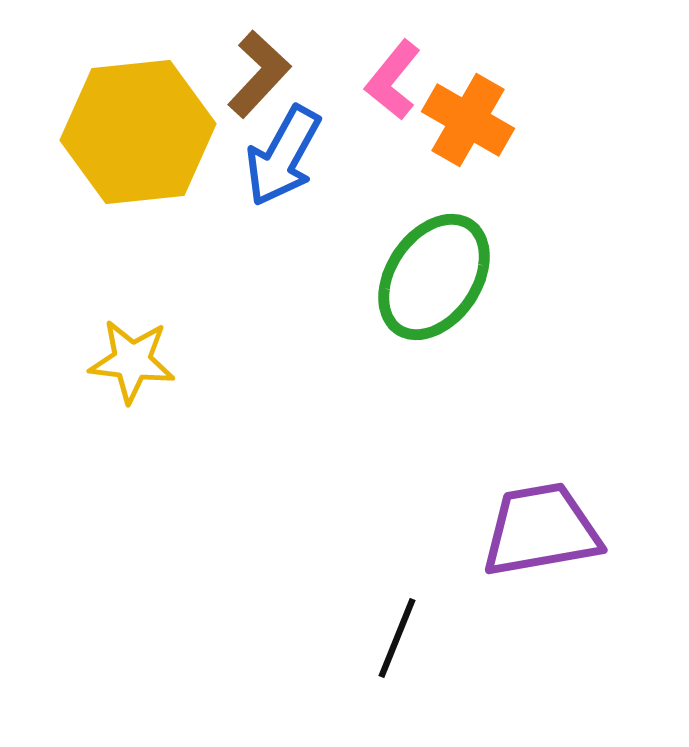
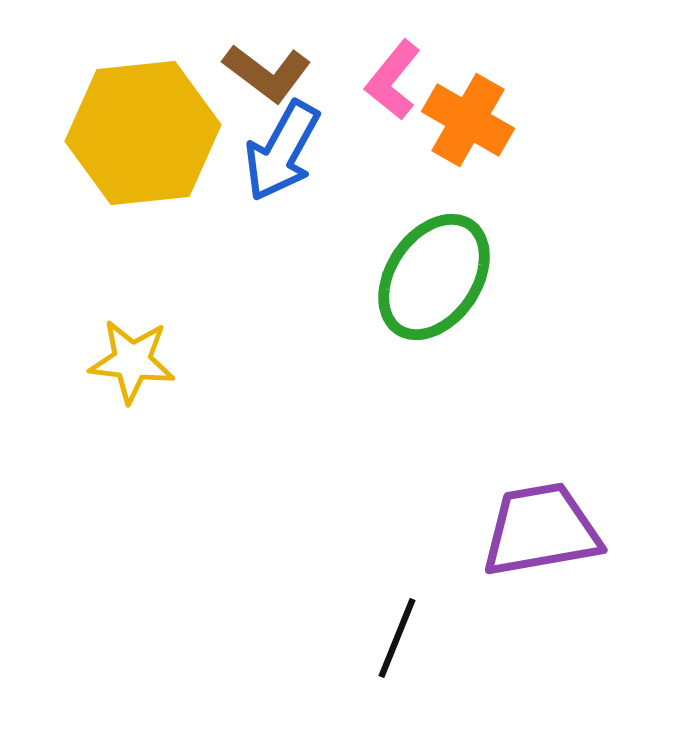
brown L-shape: moved 8 px right, 1 px up; rotated 84 degrees clockwise
yellow hexagon: moved 5 px right, 1 px down
blue arrow: moved 1 px left, 5 px up
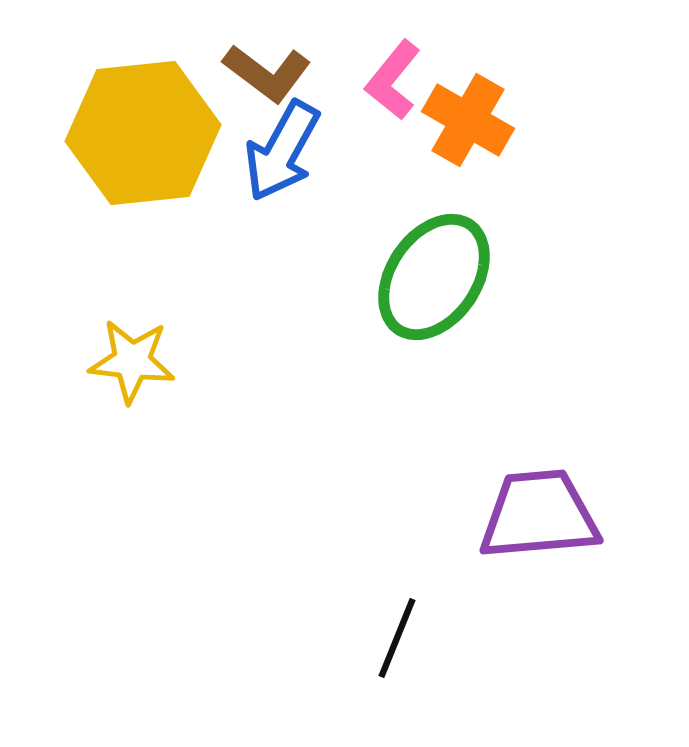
purple trapezoid: moved 2 px left, 15 px up; rotated 5 degrees clockwise
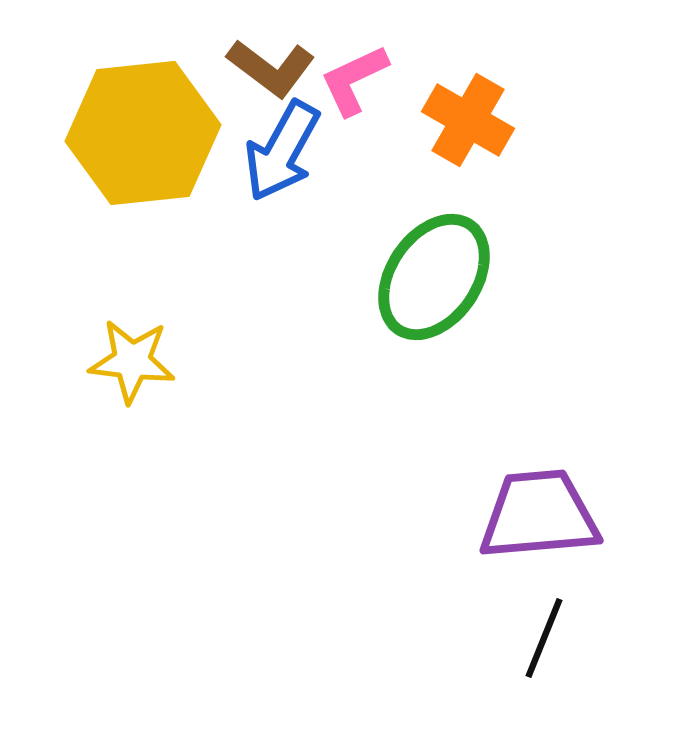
brown L-shape: moved 4 px right, 5 px up
pink L-shape: moved 39 px left; rotated 26 degrees clockwise
black line: moved 147 px right
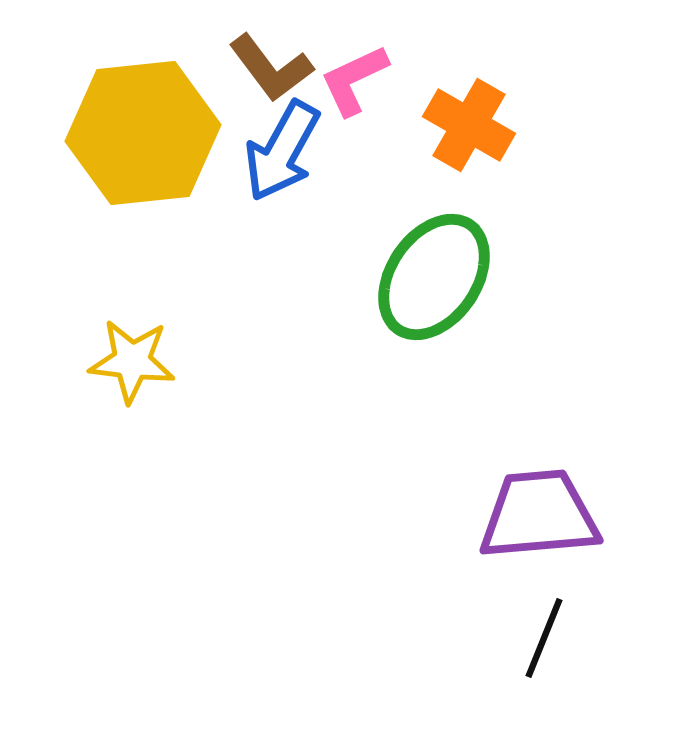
brown L-shape: rotated 16 degrees clockwise
orange cross: moved 1 px right, 5 px down
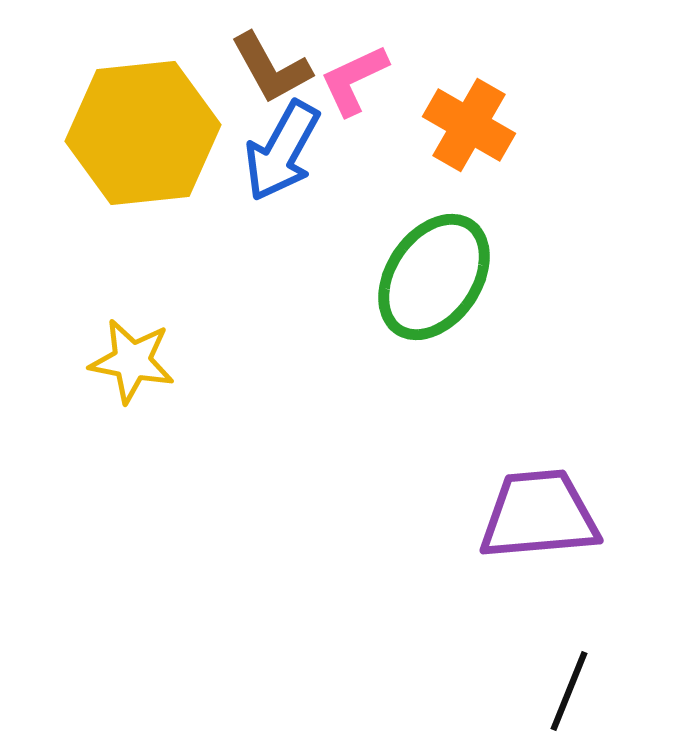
brown L-shape: rotated 8 degrees clockwise
yellow star: rotated 4 degrees clockwise
black line: moved 25 px right, 53 px down
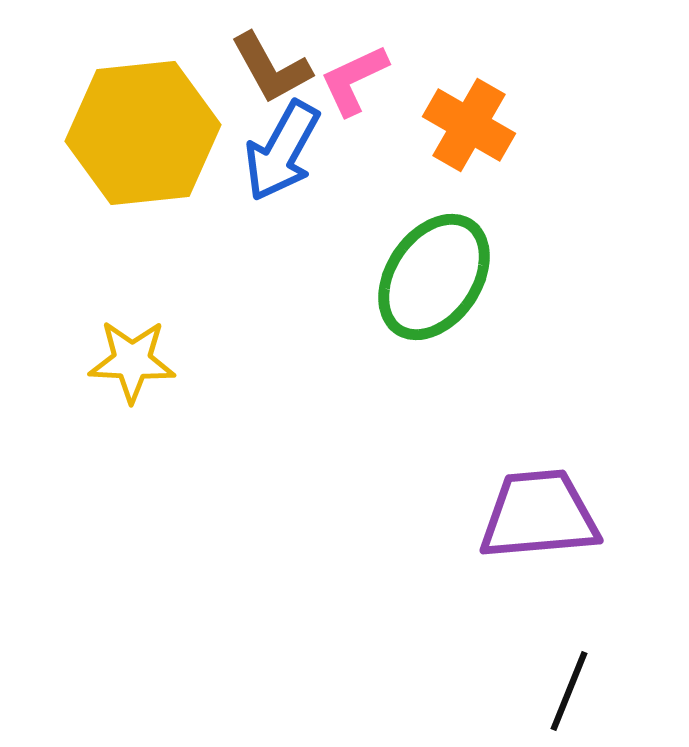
yellow star: rotated 8 degrees counterclockwise
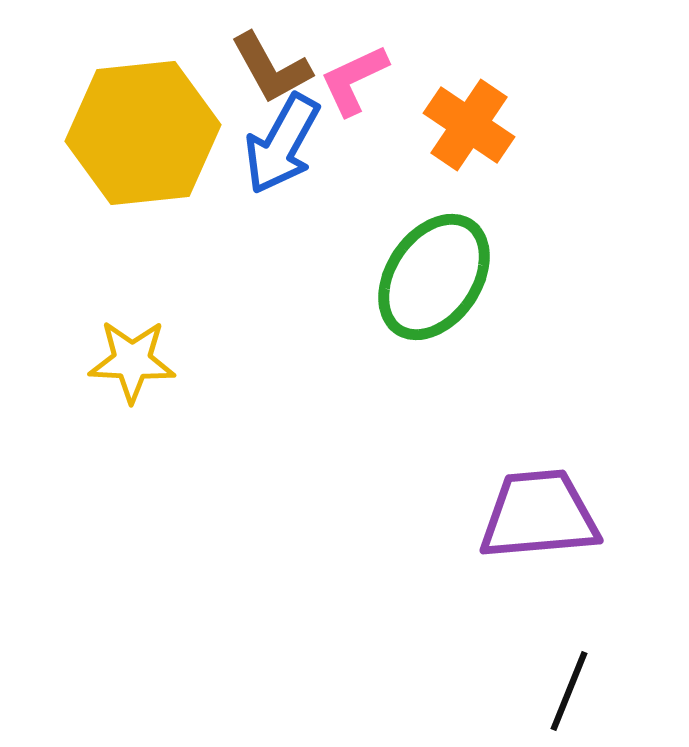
orange cross: rotated 4 degrees clockwise
blue arrow: moved 7 px up
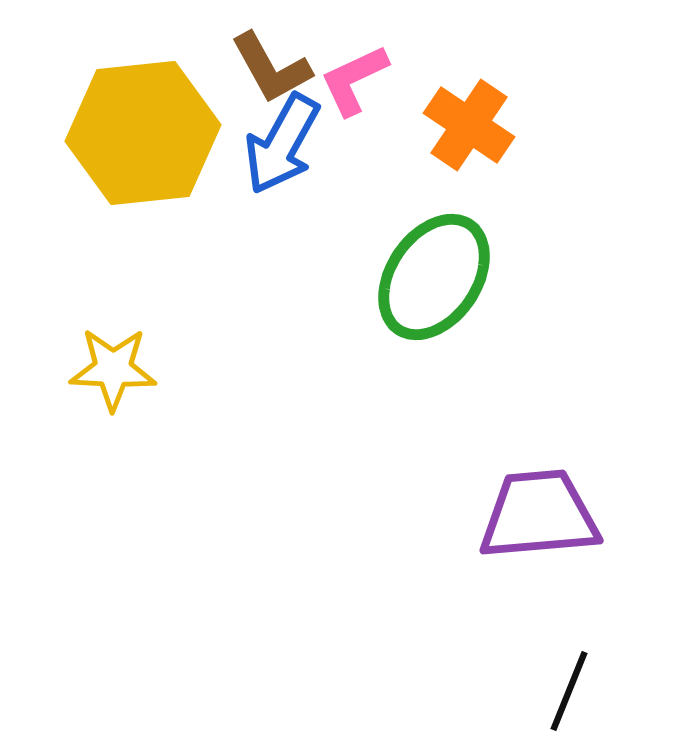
yellow star: moved 19 px left, 8 px down
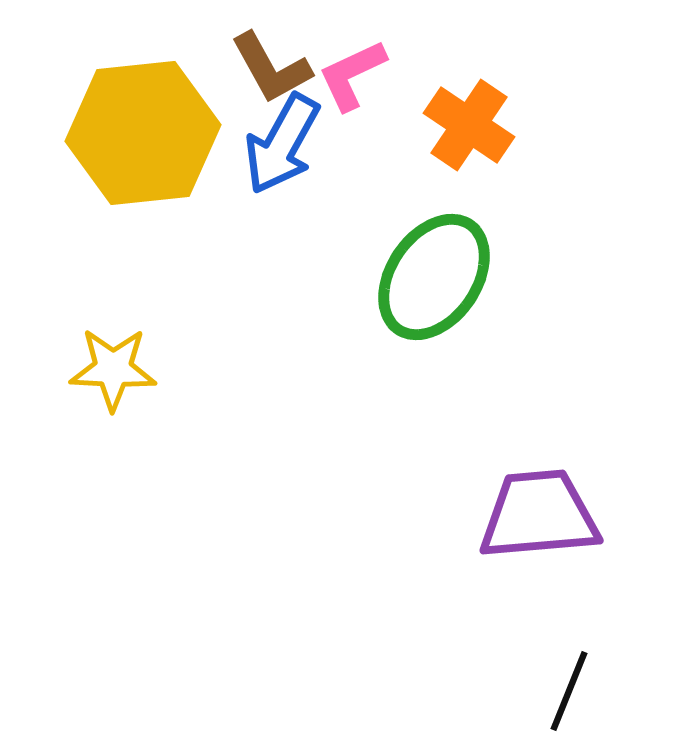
pink L-shape: moved 2 px left, 5 px up
